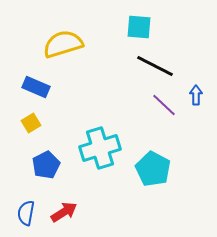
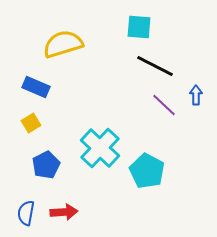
cyan cross: rotated 30 degrees counterclockwise
cyan pentagon: moved 6 px left, 2 px down
red arrow: rotated 28 degrees clockwise
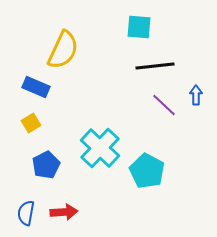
yellow semicircle: moved 6 px down; rotated 132 degrees clockwise
black line: rotated 33 degrees counterclockwise
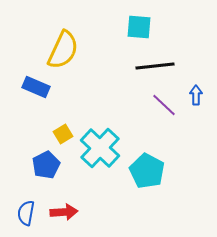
yellow square: moved 32 px right, 11 px down
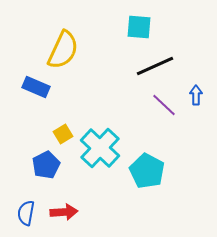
black line: rotated 18 degrees counterclockwise
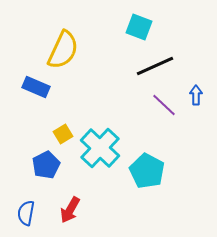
cyan square: rotated 16 degrees clockwise
red arrow: moved 6 px right, 2 px up; rotated 124 degrees clockwise
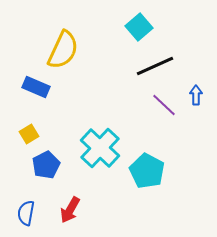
cyan square: rotated 28 degrees clockwise
yellow square: moved 34 px left
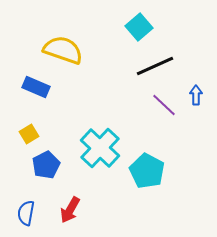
yellow semicircle: rotated 96 degrees counterclockwise
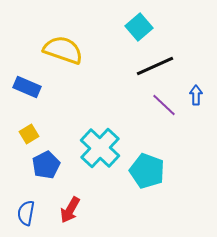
blue rectangle: moved 9 px left
cyan pentagon: rotated 8 degrees counterclockwise
